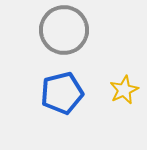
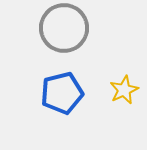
gray circle: moved 2 px up
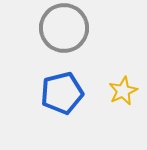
yellow star: moved 1 px left, 1 px down
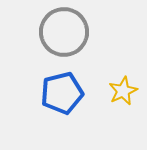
gray circle: moved 4 px down
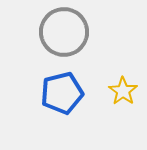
yellow star: rotated 12 degrees counterclockwise
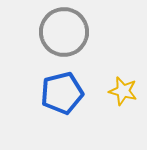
yellow star: rotated 20 degrees counterclockwise
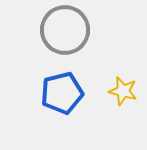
gray circle: moved 1 px right, 2 px up
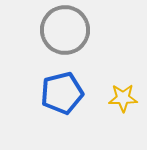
yellow star: moved 7 px down; rotated 16 degrees counterclockwise
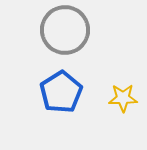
blue pentagon: moved 1 px left, 1 px up; rotated 18 degrees counterclockwise
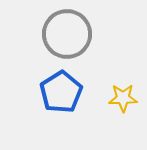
gray circle: moved 2 px right, 4 px down
